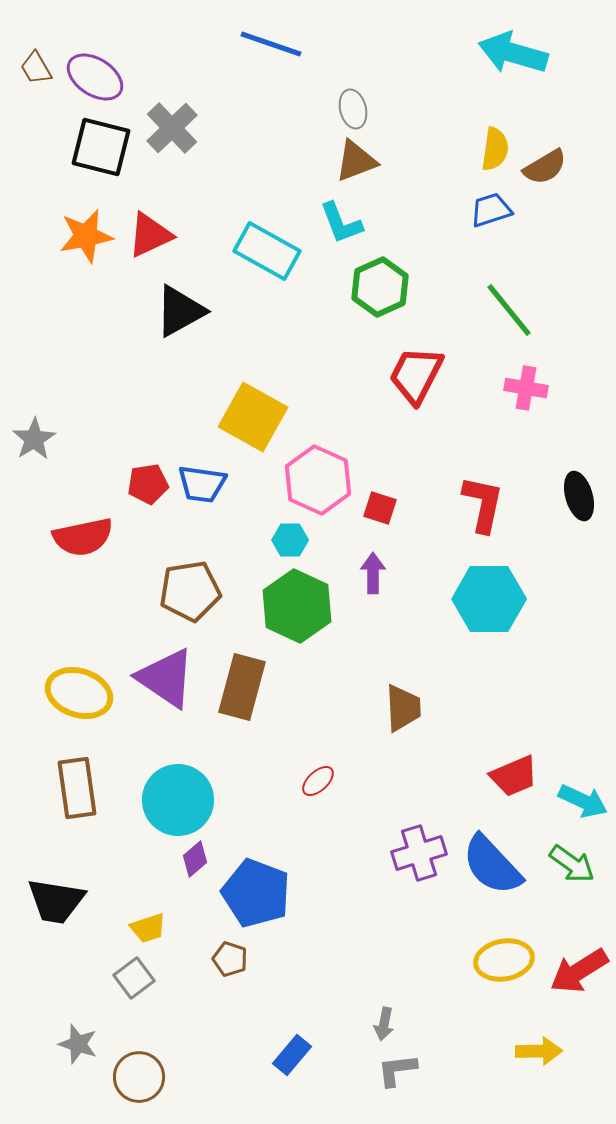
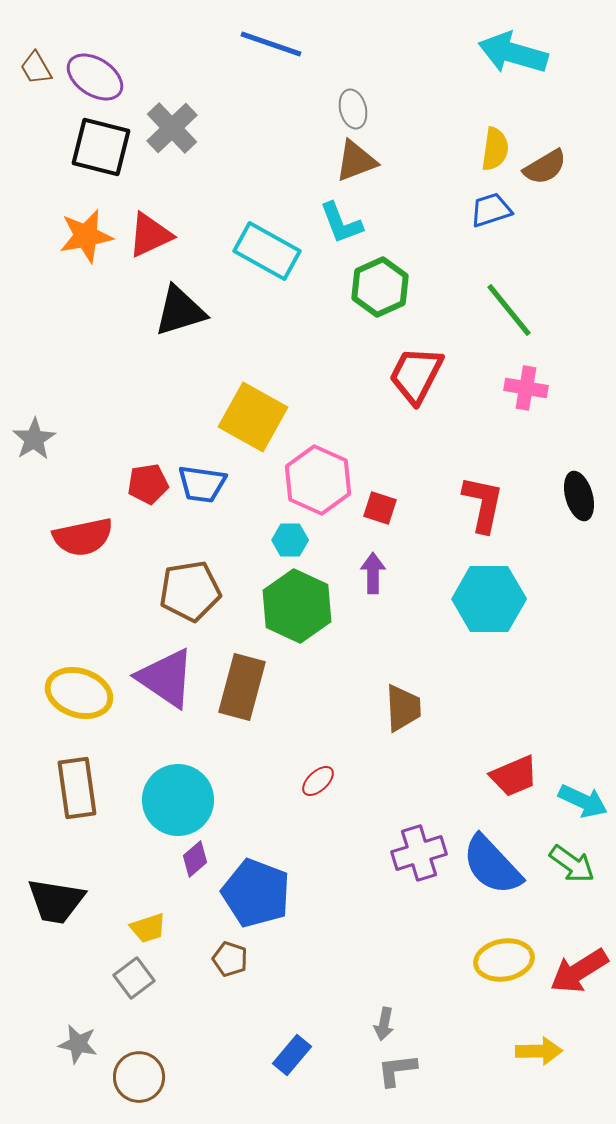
black triangle at (180, 311): rotated 12 degrees clockwise
gray star at (78, 1044): rotated 6 degrees counterclockwise
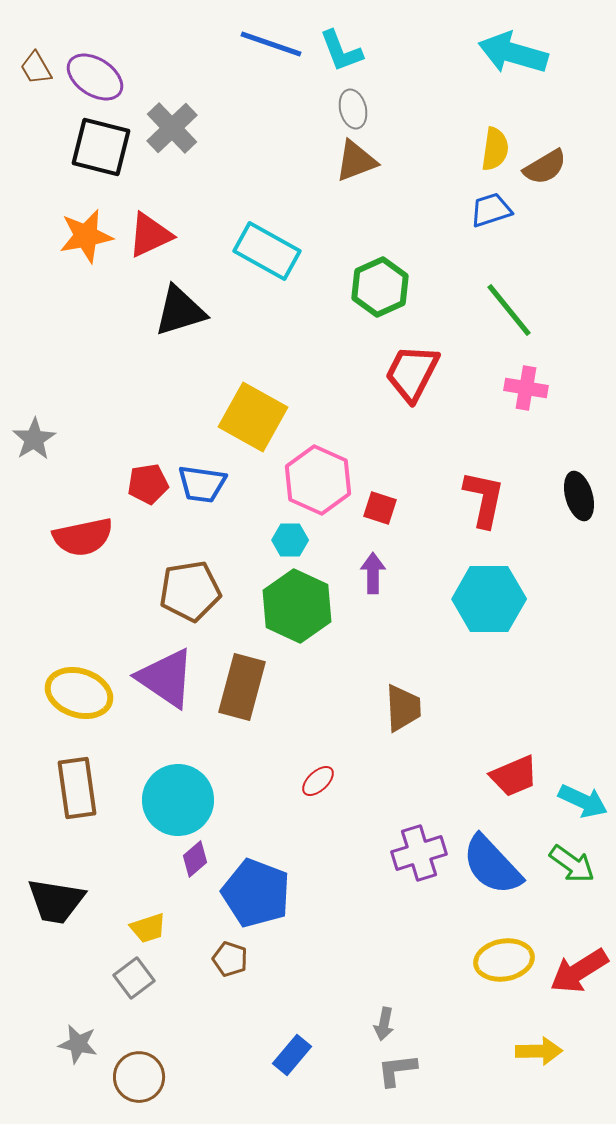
cyan L-shape at (341, 223): moved 172 px up
red trapezoid at (416, 375): moved 4 px left, 2 px up
red L-shape at (483, 504): moved 1 px right, 5 px up
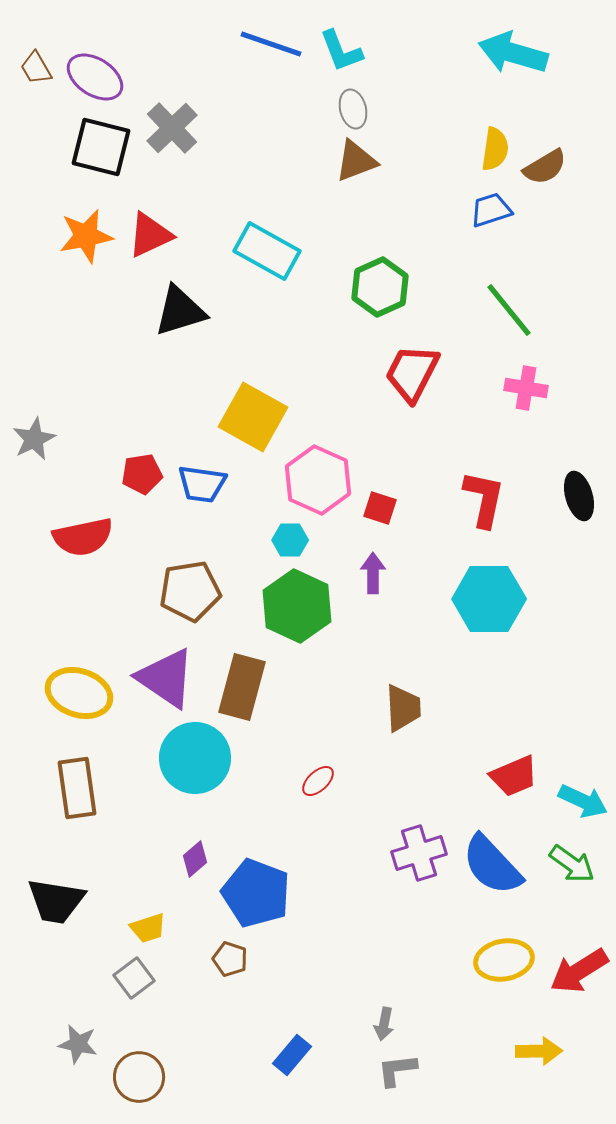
gray star at (34, 439): rotated 6 degrees clockwise
red pentagon at (148, 484): moved 6 px left, 10 px up
cyan circle at (178, 800): moved 17 px right, 42 px up
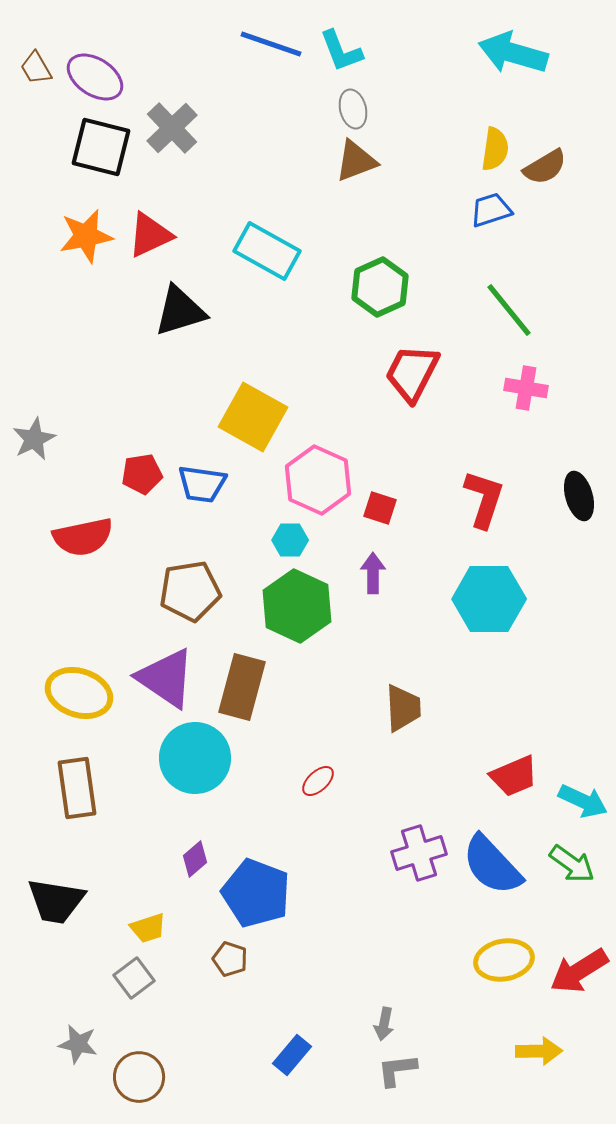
red L-shape at (484, 499): rotated 6 degrees clockwise
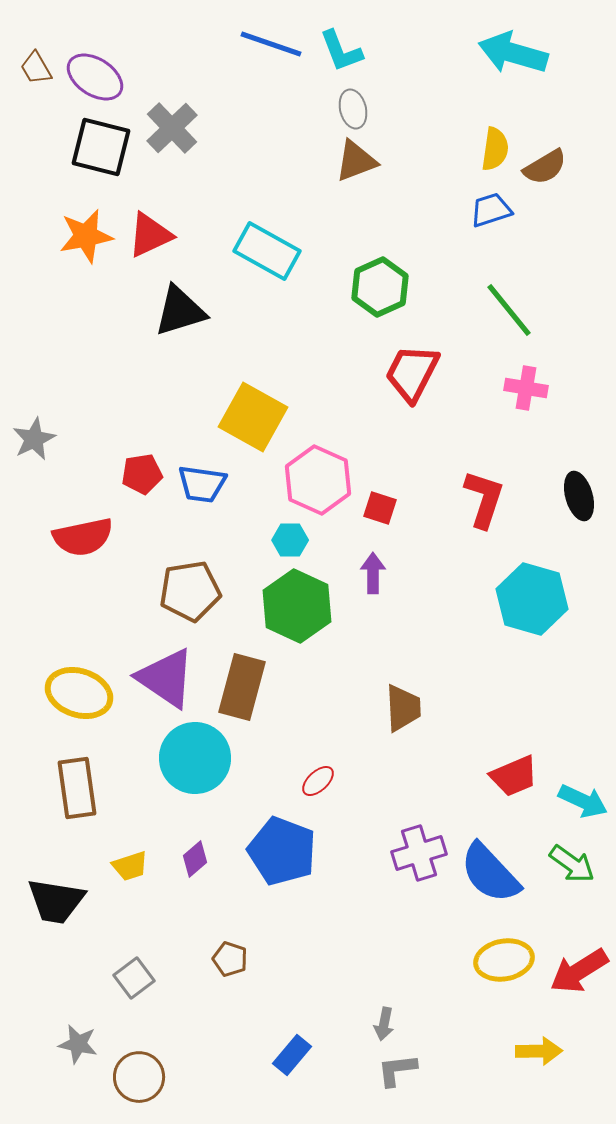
cyan hexagon at (489, 599): moved 43 px right; rotated 16 degrees clockwise
blue semicircle at (492, 865): moved 2 px left, 8 px down
blue pentagon at (256, 893): moved 26 px right, 42 px up
yellow trapezoid at (148, 928): moved 18 px left, 62 px up
